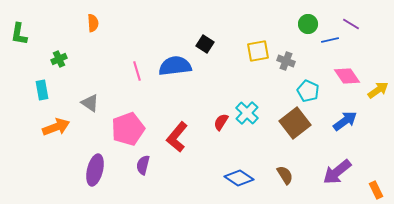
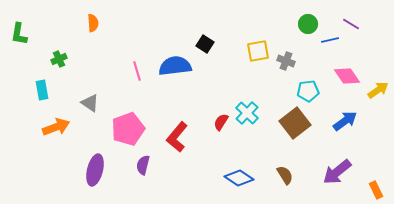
cyan pentagon: rotated 30 degrees counterclockwise
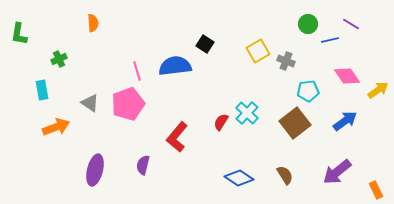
yellow square: rotated 20 degrees counterclockwise
pink pentagon: moved 25 px up
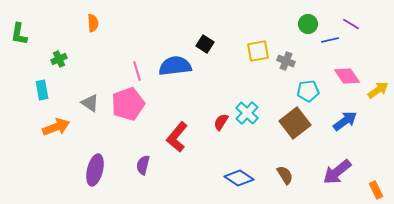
yellow square: rotated 20 degrees clockwise
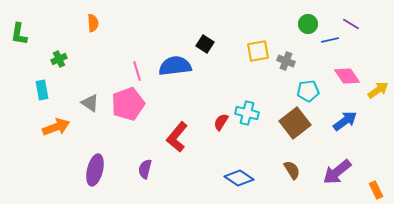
cyan cross: rotated 30 degrees counterclockwise
purple semicircle: moved 2 px right, 4 px down
brown semicircle: moved 7 px right, 5 px up
